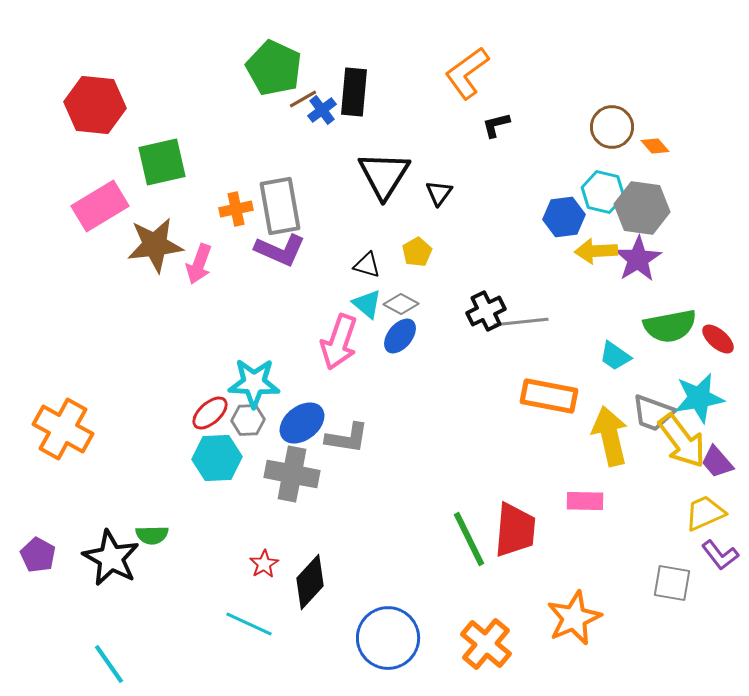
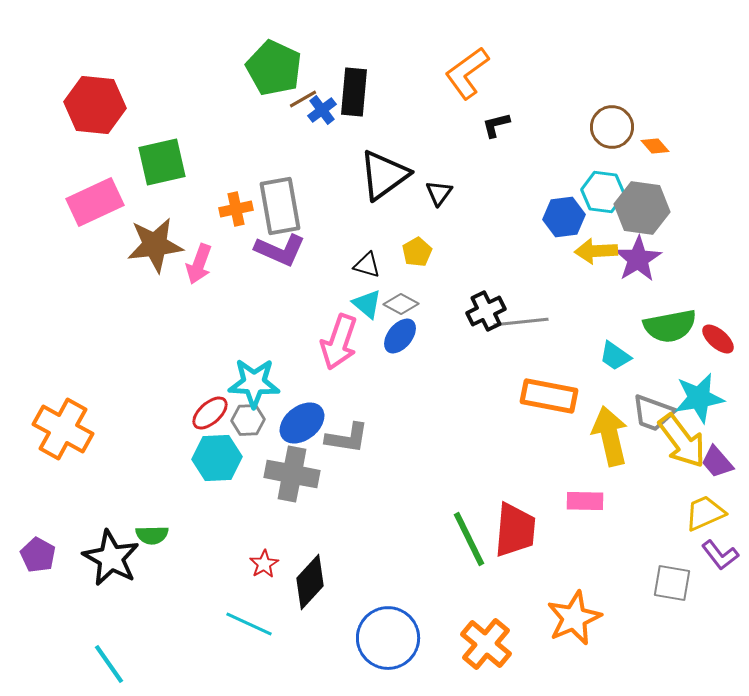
black triangle at (384, 175): rotated 22 degrees clockwise
cyan hexagon at (603, 192): rotated 6 degrees counterclockwise
pink rectangle at (100, 206): moved 5 px left, 4 px up; rotated 6 degrees clockwise
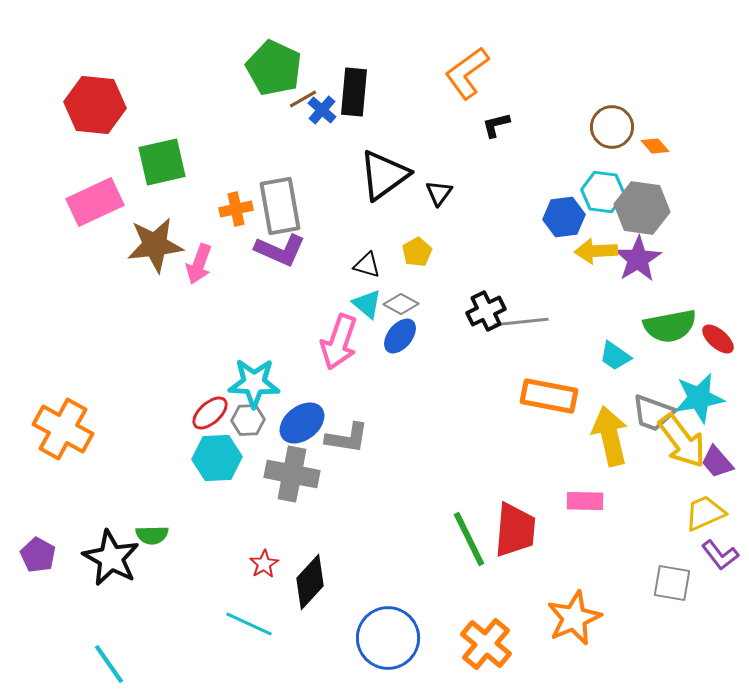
blue cross at (322, 110): rotated 12 degrees counterclockwise
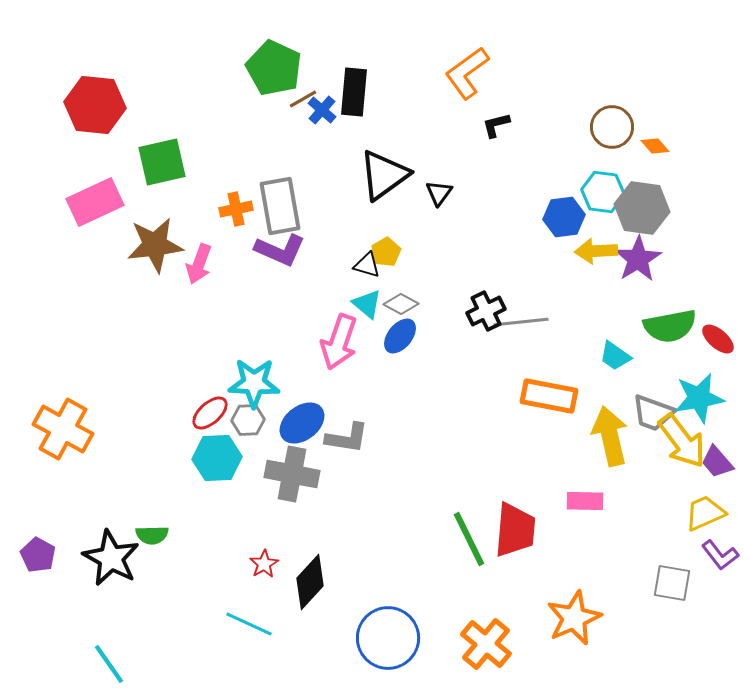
yellow pentagon at (417, 252): moved 31 px left
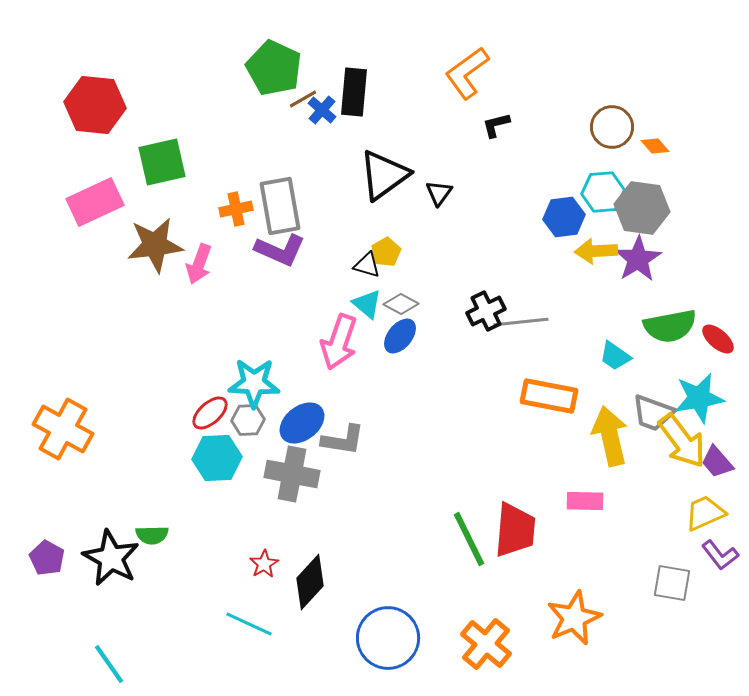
cyan hexagon at (603, 192): rotated 12 degrees counterclockwise
gray L-shape at (347, 438): moved 4 px left, 2 px down
purple pentagon at (38, 555): moved 9 px right, 3 px down
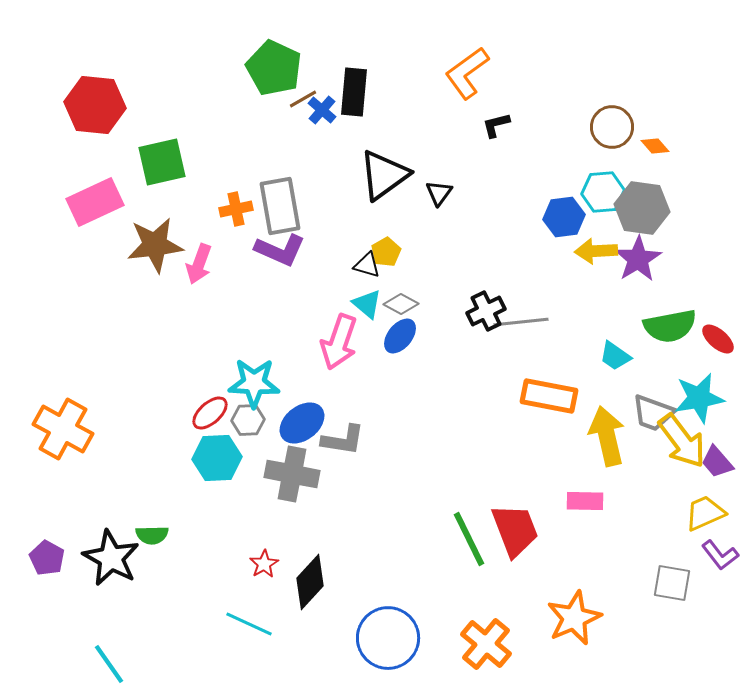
yellow arrow at (610, 436): moved 3 px left
red trapezoid at (515, 530): rotated 26 degrees counterclockwise
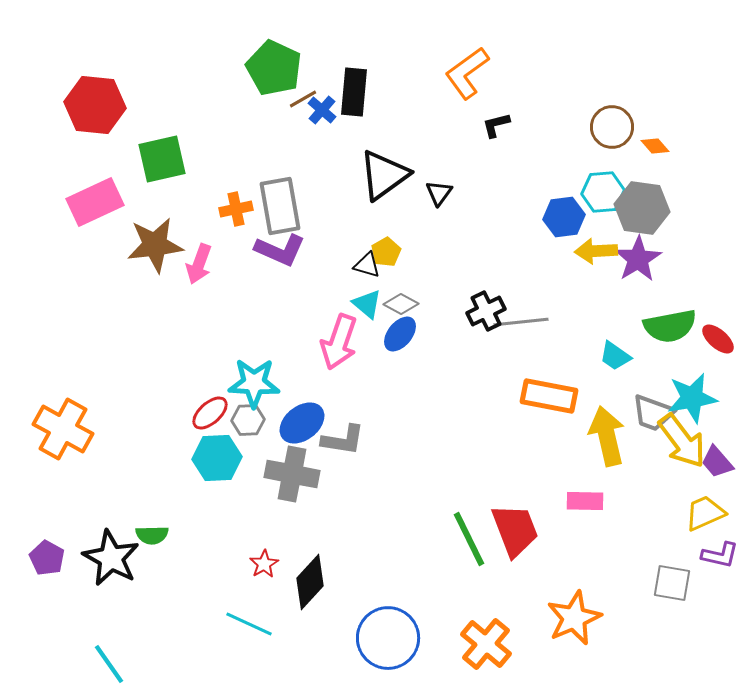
green square at (162, 162): moved 3 px up
blue ellipse at (400, 336): moved 2 px up
cyan star at (699, 398): moved 7 px left
purple L-shape at (720, 555): rotated 39 degrees counterclockwise
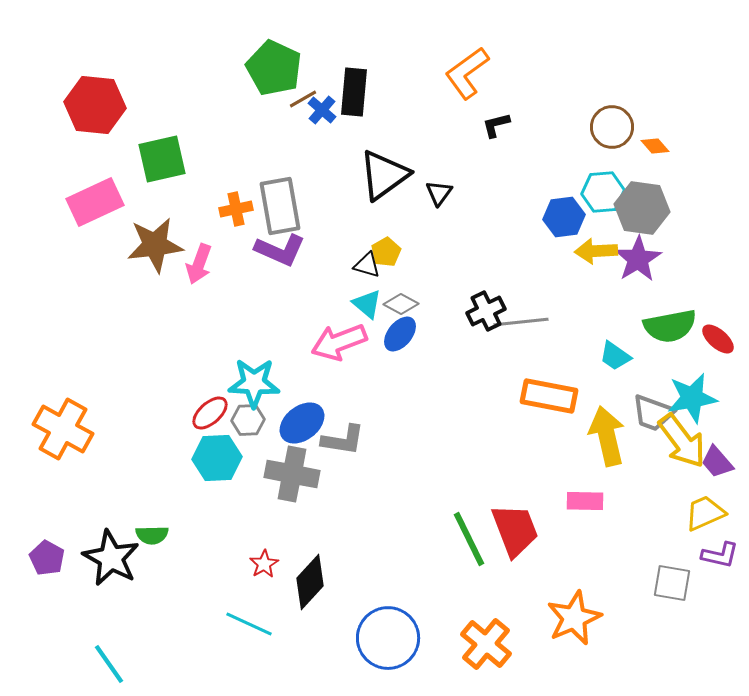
pink arrow at (339, 342): rotated 50 degrees clockwise
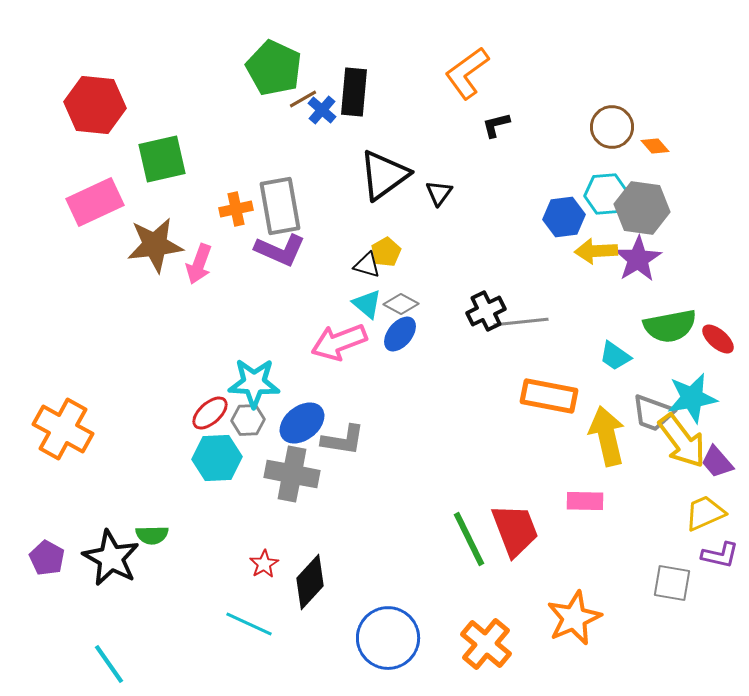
cyan hexagon at (603, 192): moved 3 px right, 2 px down
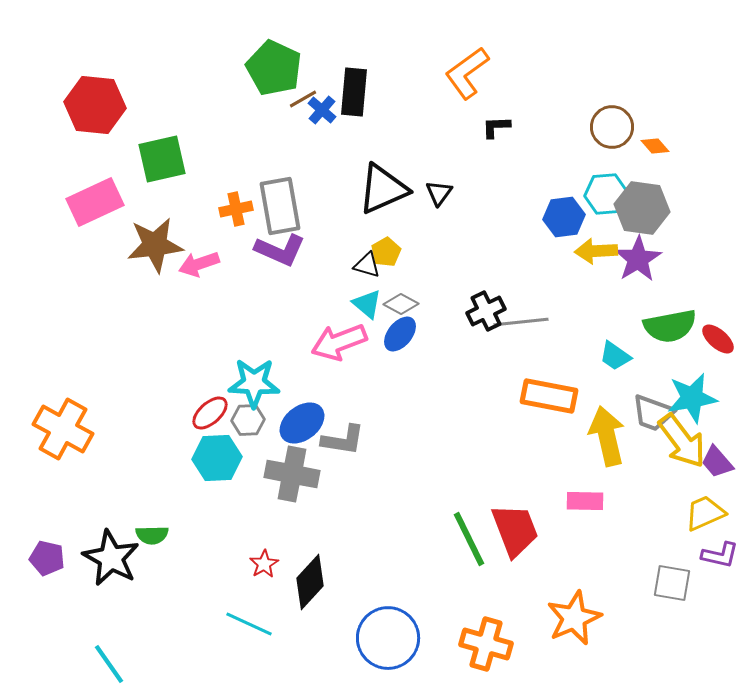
black L-shape at (496, 125): moved 2 px down; rotated 12 degrees clockwise
black triangle at (384, 175): moved 1 px left, 14 px down; rotated 12 degrees clockwise
pink arrow at (199, 264): rotated 51 degrees clockwise
purple pentagon at (47, 558): rotated 16 degrees counterclockwise
orange cross at (486, 644): rotated 24 degrees counterclockwise
